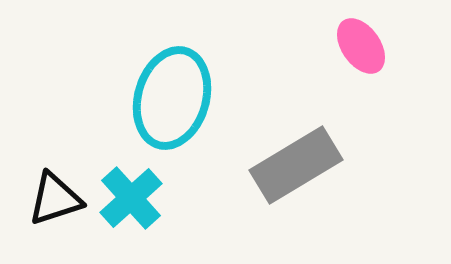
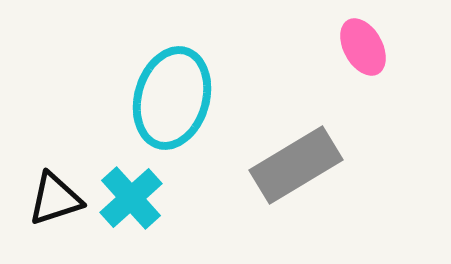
pink ellipse: moved 2 px right, 1 px down; rotated 6 degrees clockwise
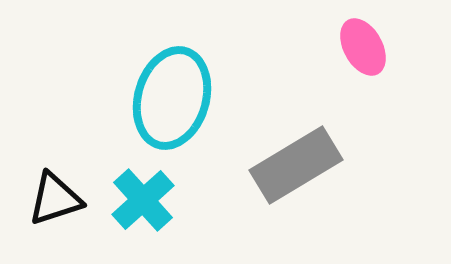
cyan cross: moved 12 px right, 2 px down
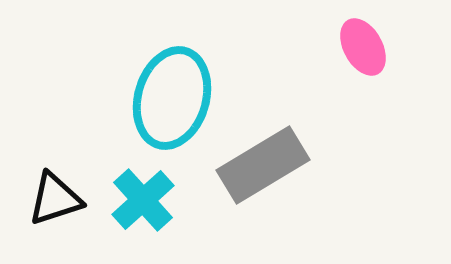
gray rectangle: moved 33 px left
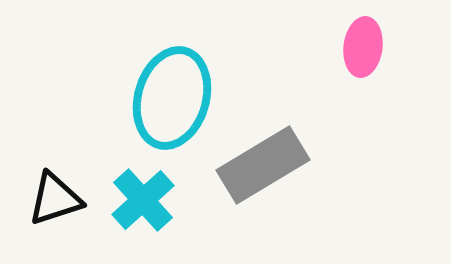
pink ellipse: rotated 36 degrees clockwise
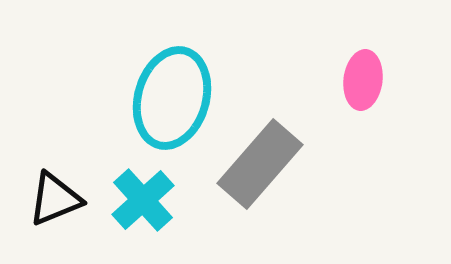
pink ellipse: moved 33 px down
gray rectangle: moved 3 px left, 1 px up; rotated 18 degrees counterclockwise
black triangle: rotated 4 degrees counterclockwise
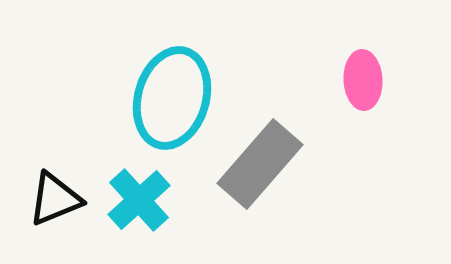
pink ellipse: rotated 10 degrees counterclockwise
cyan cross: moved 4 px left
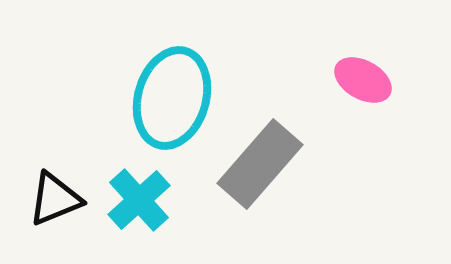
pink ellipse: rotated 58 degrees counterclockwise
